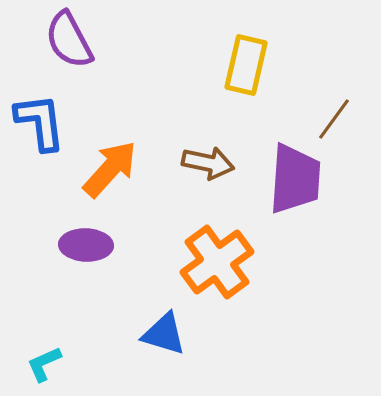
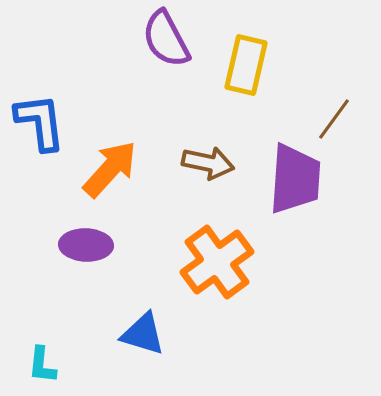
purple semicircle: moved 97 px right, 1 px up
blue triangle: moved 21 px left
cyan L-shape: moved 2 px left, 1 px down; rotated 60 degrees counterclockwise
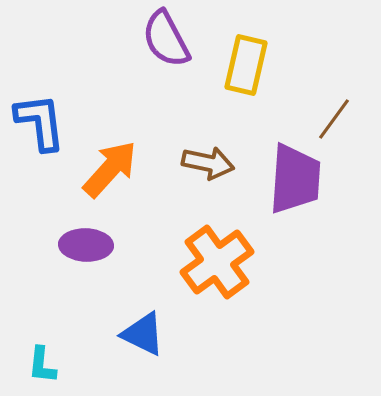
blue triangle: rotated 9 degrees clockwise
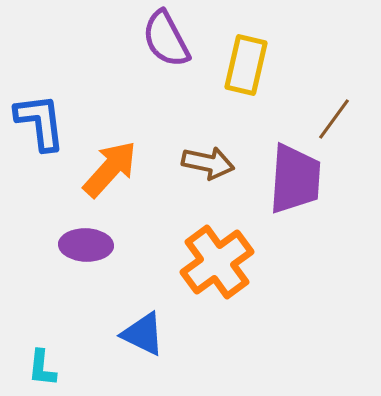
cyan L-shape: moved 3 px down
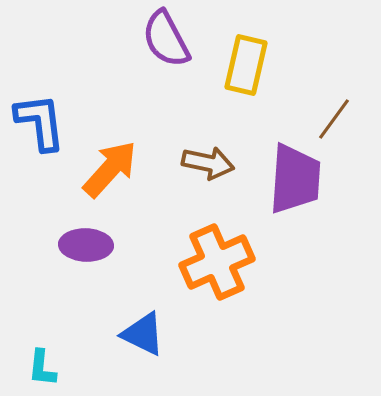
orange cross: rotated 12 degrees clockwise
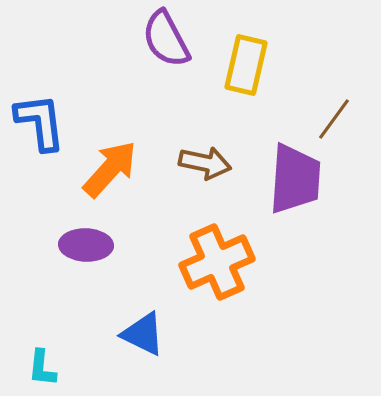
brown arrow: moved 3 px left
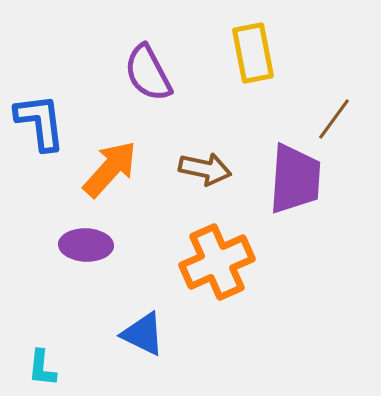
purple semicircle: moved 18 px left, 34 px down
yellow rectangle: moved 7 px right, 12 px up; rotated 24 degrees counterclockwise
brown arrow: moved 6 px down
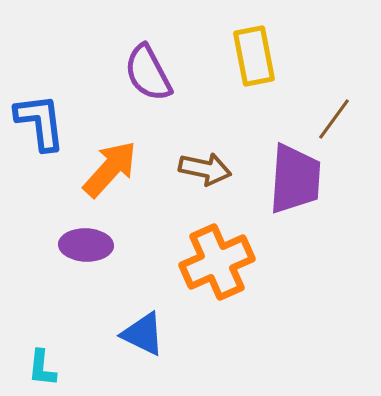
yellow rectangle: moved 1 px right, 3 px down
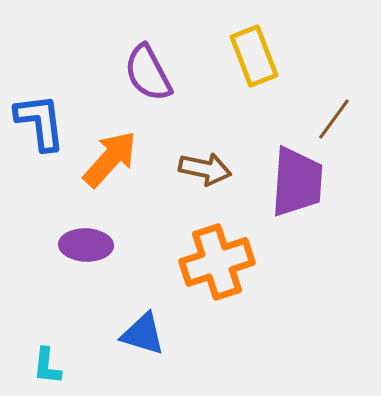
yellow rectangle: rotated 10 degrees counterclockwise
orange arrow: moved 10 px up
purple trapezoid: moved 2 px right, 3 px down
orange cross: rotated 6 degrees clockwise
blue triangle: rotated 9 degrees counterclockwise
cyan L-shape: moved 5 px right, 2 px up
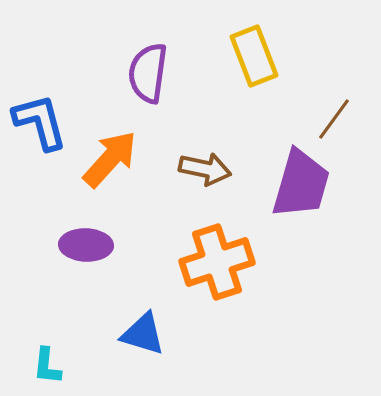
purple semicircle: rotated 36 degrees clockwise
blue L-shape: rotated 8 degrees counterclockwise
purple trapezoid: moved 4 px right, 2 px down; rotated 12 degrees clockwise
